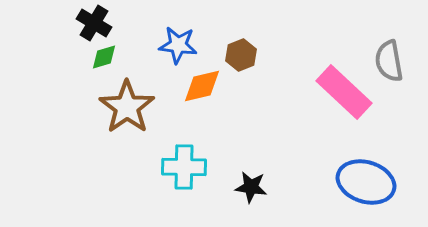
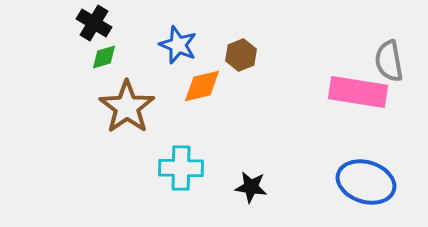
blue star: rotated 15 degrees clockwise
pink rectangle: moved 14 px right; rotated 34 degrees counterclockwise
cyan cross: moved 3 px left, 1 px down
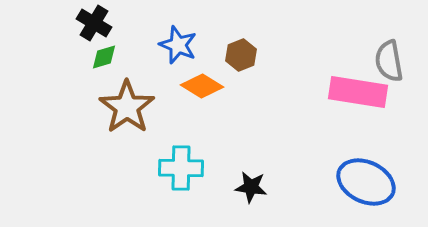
orange diamond: rotated 45 degrees clockwise
blue ellipse: rotated 8 degrees clockwise
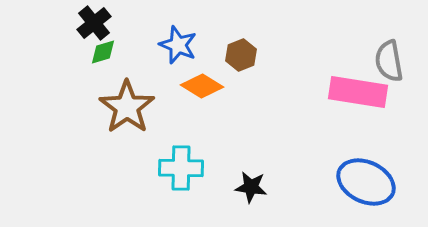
black cross: rotated 20 degrees clockwise
green diamond: moved 1 px left, 5 px up
